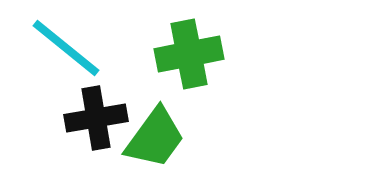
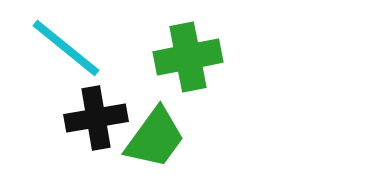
green cross: moved 1 px left, 3 px down
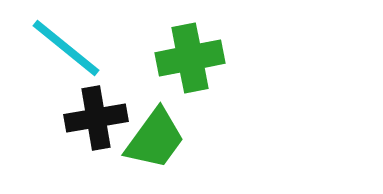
green cross: moved 2 px right, 1 px down
green trapezoid: moved 1 px down
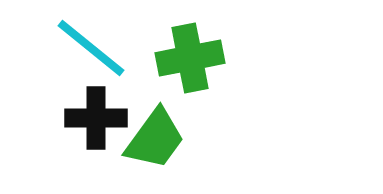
cyan line: moved 25 px right
black cross: rotated 10 degrees clockwise
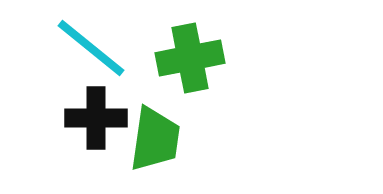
green trapezoid: rotated 28 degrees counterclockwise
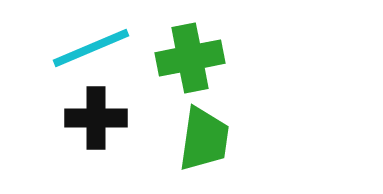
cyan line: rotated 62 degrees counterclockwise
green trapezoid: moved 49 px right
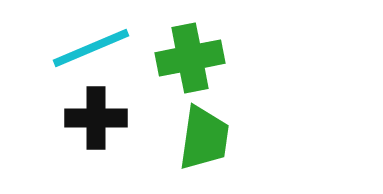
green trapezoid: moved 1 px up
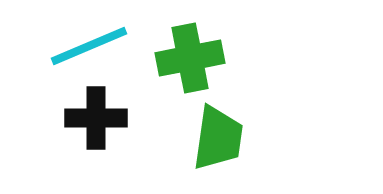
cyan line: moved 2 px left, 2 px up
green trapezoid: moved 14 px right
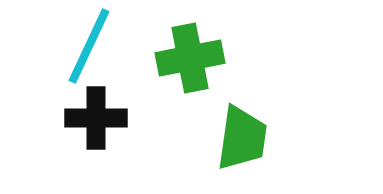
cyan line: rotated 42 degrees counterclockwise
green trapezoid: moved 24 px right
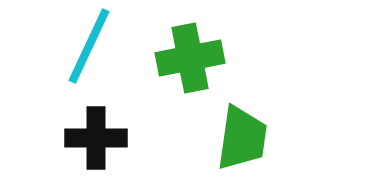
black cross: moved 20 px down
